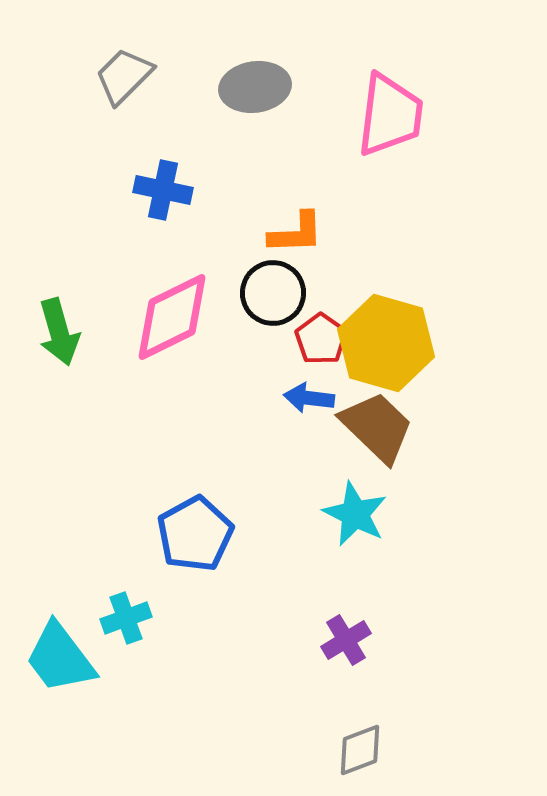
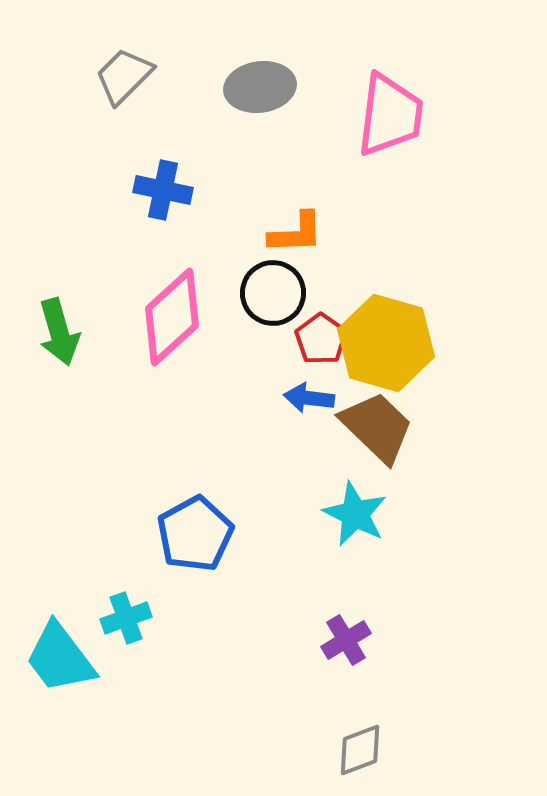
gray ellipse: moved 5 px right
pink diamond: rotated 16 degrees counterclockwise
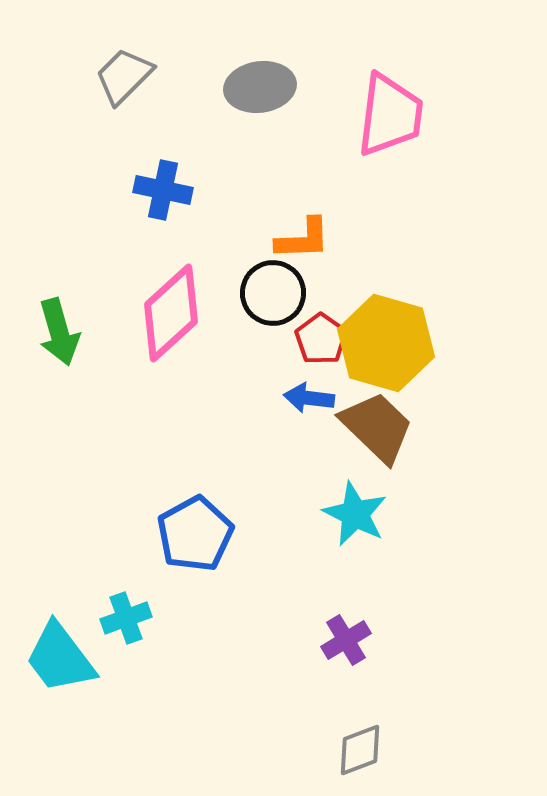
orange L-shape: moved 7 px right, 6 px down
pink diamond: moved 1 px left, 4 px up
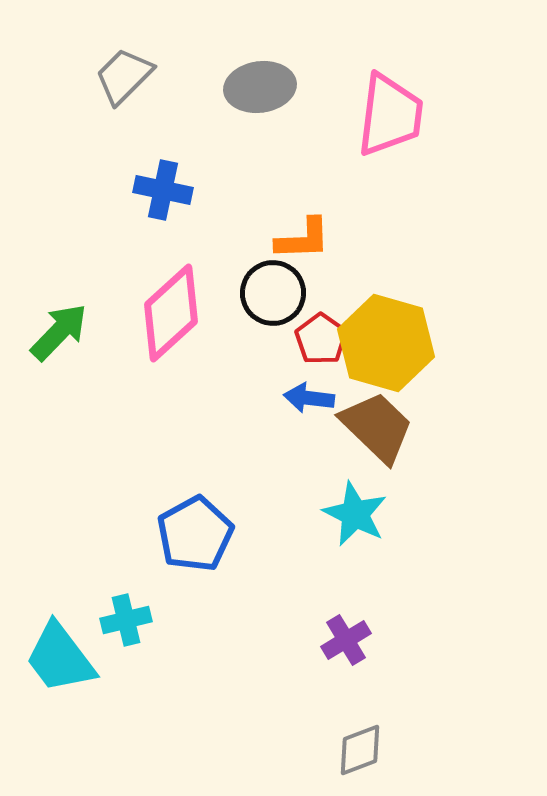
green arrow: rotated 120 degrees counterclockwise
cyan cross: moved 2 px down; rotated 6 degrees clockwise
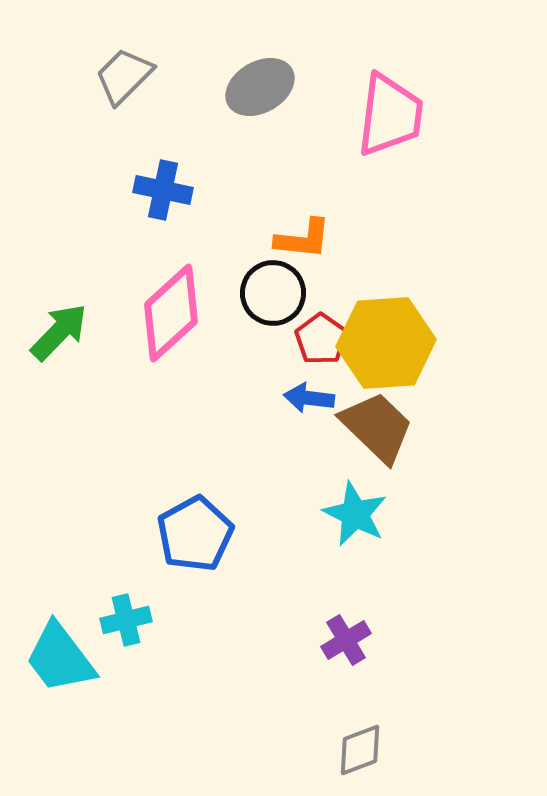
gray ellipse: rotated 22 degrees counterclockwise
orange L-shape: rotated 8 degrees clockwise
yellow hexagon: rotated 20 degrees counterclockwise
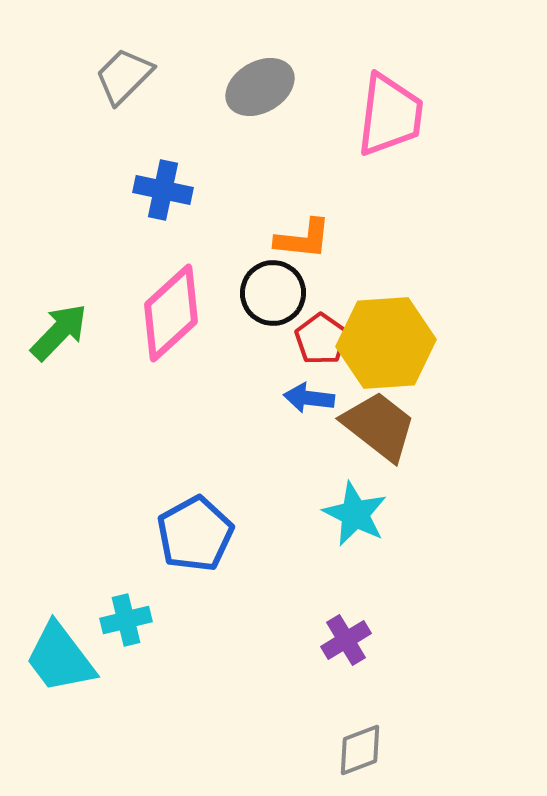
brown trapezoid: moved 2 px right, 1 px up; rotated 6 degrees counterclockwise
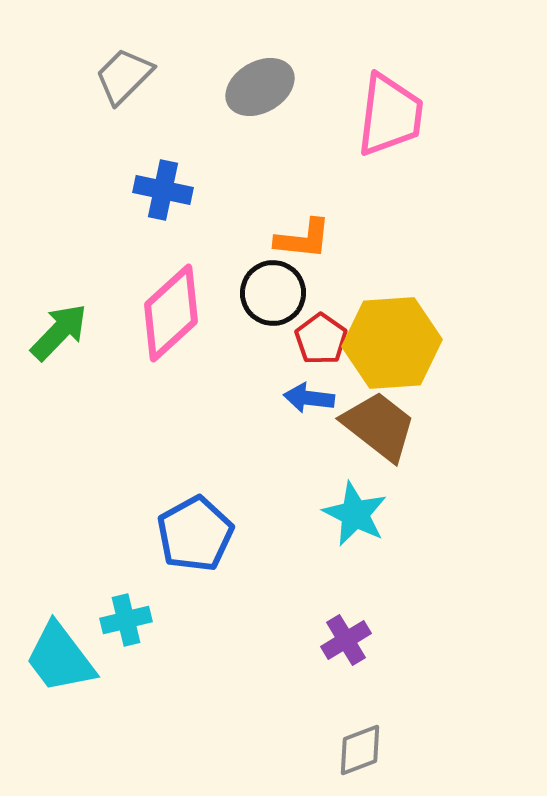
yellow hexagon: moved 6 px right
